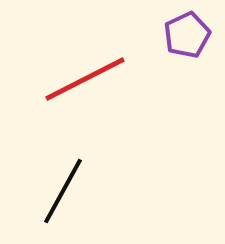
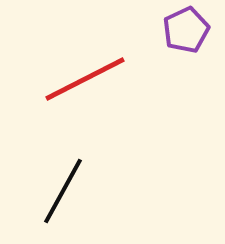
purple pentagon: moved 1 px left, 5 px up
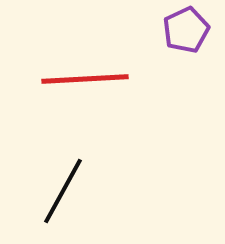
red line: rotated 24 degrees clockwise
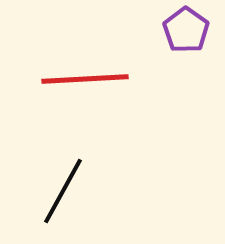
purple pentagon: rotated 12 degrees counterclockwise
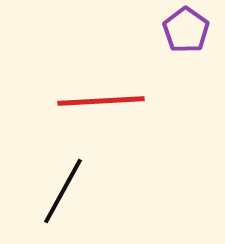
red line: moved 16 px right, 22 px down
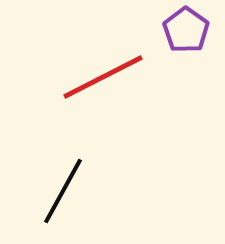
red line: moved 2 px right, 24 px up; rotated 24 degrees counterclockwise
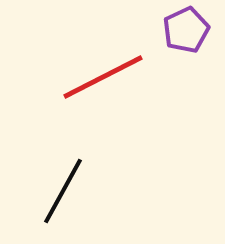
purple pentagon: rotated 12 degrees clockwise
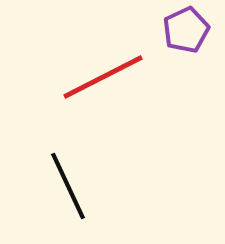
black line: moved 5 px right, 5 px up; rotated 54 degrees counterclockwise
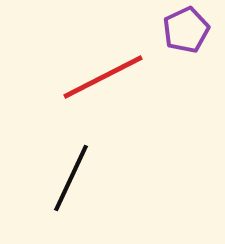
black line: moved 3 px right, 8 px up; rotated 50 degrees clockwise
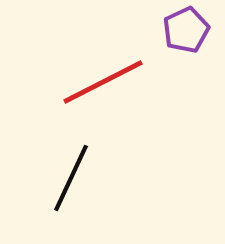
red line: moved 5 px down
